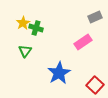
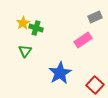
pink rectangle: moved 2 px up
blue star: moved 1 px right
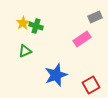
green cross: moved 2 px up
pink rectangle: moved 1 px left, 1 px up
green triangle: rotated 32 degrees clockwise
blue star: moved 4 px left, 2 px down; rotated 10 degrees clockwise
red square: moved 4 px left; rotated 18 degrees clockwise
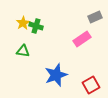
green triangle: moved 2 px left; rotated 32 degrees clockwise
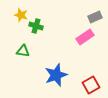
yellow star: moved 2 px left, 8 px up; rotated 24 degrees counterclockwise
pink rectangle: moved 3 px right, 2 px up
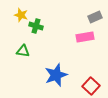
pink rectangle: rotated 24 degrees clockwise
red square: moved 1 px down; rotated 18 degrees counterclockwise
